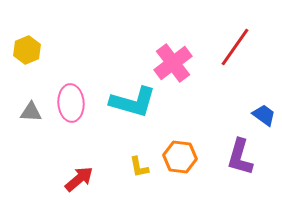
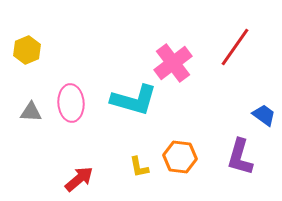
cyan L-shape: moved 1 px right, 2 px up
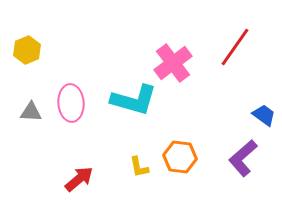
purple L-shape: moved 3 px right, 1 px down; rotated 33 degrees clockwise
